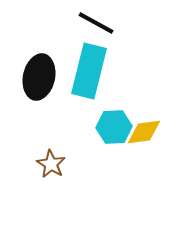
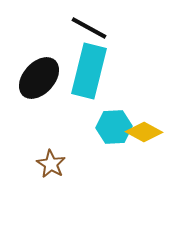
black line: moved 7 px left, 5 px down
black ellipse: moved 1 px down; rotated 30 degrees clockwise
yellow diamond: rotated 36 degrees clockwise
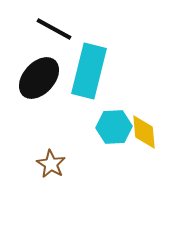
black line: moved 35 px left, 1 px down
yellow diamond: rotated 57 degrees clockwise
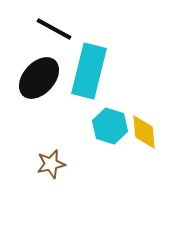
cyan hexagon: moved 4 px left, 1 px up; rotated 20 degrees clockwise
brown star: rotated 28 degrees clockwise
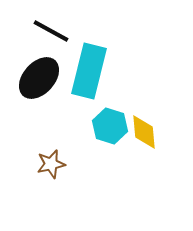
black line: moved 3 px left, 2 px down
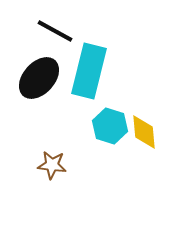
black line: moved 4 px right
brown star: moved 1 px right, 1 px down; rotated 20 degrees clockwise
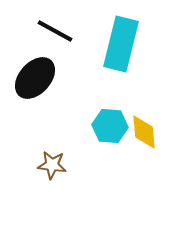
cyan rectangle: moved 32 px right, 27 px up
black ellipse: moved 4 px left
cyan hexagon: rotated 12 degrees counterclockwise
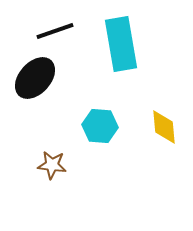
black line: rotated 48 degrees counterclockwise
cyan rectangle: rotated 24 degrees counterclockwise
cyan hexagon: moved 10 px left
yellow diamond: moved 20 px right, 5 px up
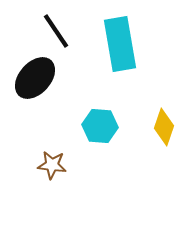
black line: moved 1 px right; rotated 75 degrees clockwise
cyan rectangle: moved 1 px left
yellow diamond: rotated 24 degrees clockwise
